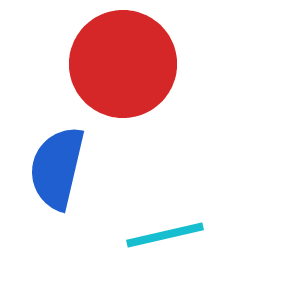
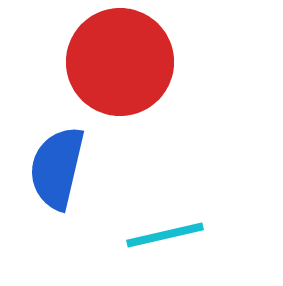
red circle: moved 3 px left, 2 px up
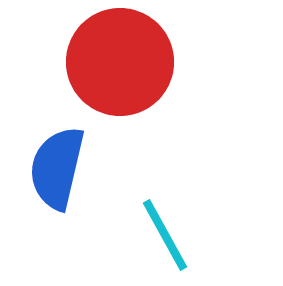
cyan line: rotated 74 degrees clockwise
